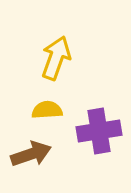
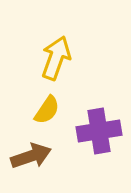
yellow semicircle: rotated 128 degrees clockwise
brown arrow: moved 2 px down
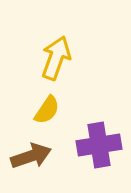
purple cross: moved 14 px down
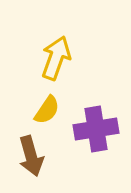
purple cross: moved 3 px left, 16 px up
brown arrow: rotated 93 degrees clockwise
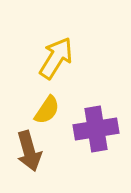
yellow arrow: rotated 12 degrees clockwise
brown arrow: moved 2 px left, 5 px up
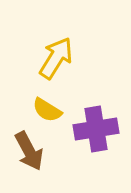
yellow semicircle: rotated 88 degrees clockwise
brown arrow: rotated 12 degrees counterclockwise
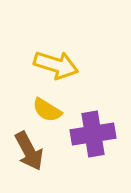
yellow arrow: moved 7 px down; rotated 75 degrees clockwise
purple cross: moved 3 px left, 5 px down
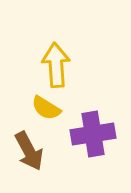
yellow arrow: rotated 111 degrees counterclockwise
yellow semicircle: moved 1 px left, 2 px up
